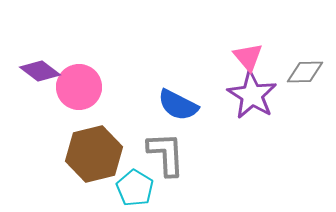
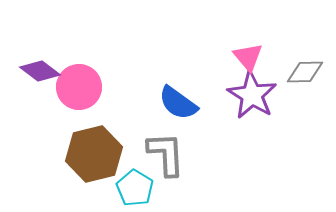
blue semicircle: moved 2 px up; rotated 9 degrees clockwise
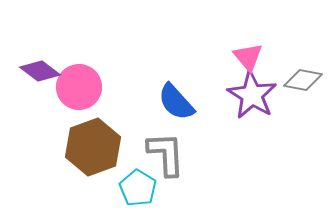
gray diamond: moved 2 px left, 8 px down; rotated 12 degrees clockwise
blue semicircle: moved 2 px left, 1 px up; rotated 12 degrees clockwise
brown hexagon: moved 1 px left, 7 px up; rotated 6 degrees counterclockwise
cyan pentagon: moved 3 px right
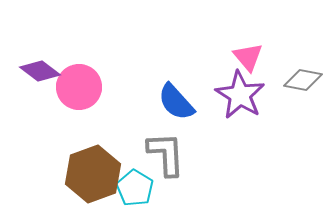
purple star: moved 12 px left
brown hexagon: moved 27 px down
cyan pentagon: moved 3 px left
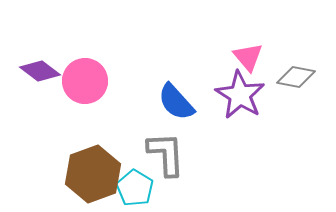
gray diamond: moved 7 px left, 3 px up
pink circle: moved 6 px right, 6 px up
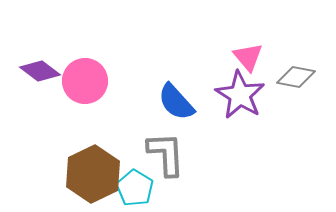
brown hexagon: rotated 6 degrees counterclockwise
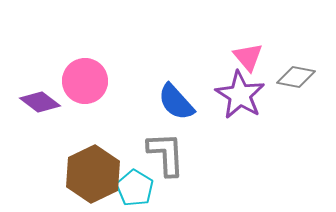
purple diamond: moved 31 px down
